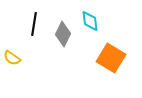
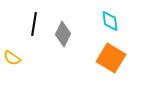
cyan diamond: moved 20 px right
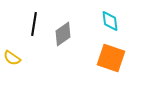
gray diamond: rotated 30 degrees clockwise
orange square: rotated 12 degrees counterclockwise
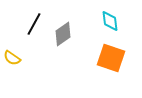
black line: rotated 20 degrees clockwise
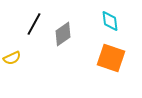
yellow semicircle: rotated 60 degrees counterclockwise
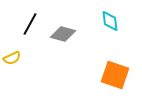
black line: moved 4 px left
gray diamond: rotated 50 degrees clockwise
orange square: moved 4 px right, 17 px down
